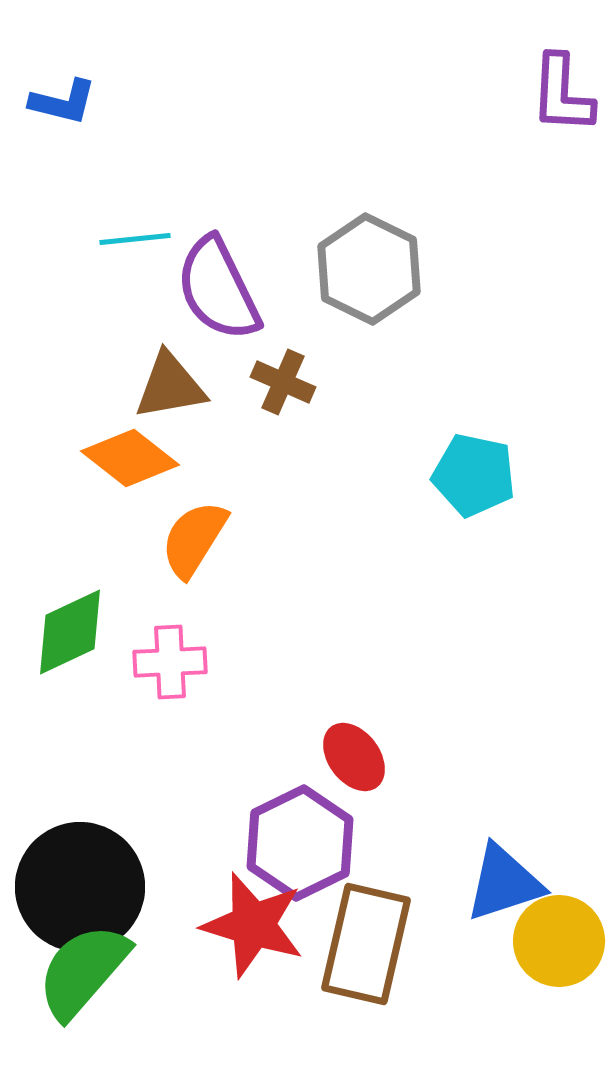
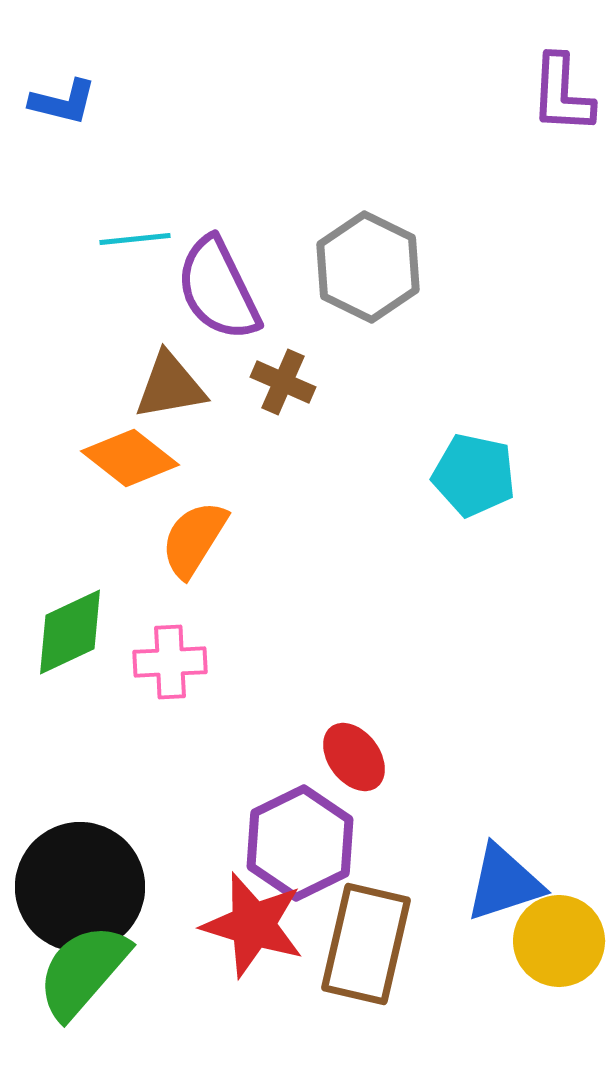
gray hexagon: moved 1 px left, 2 px up
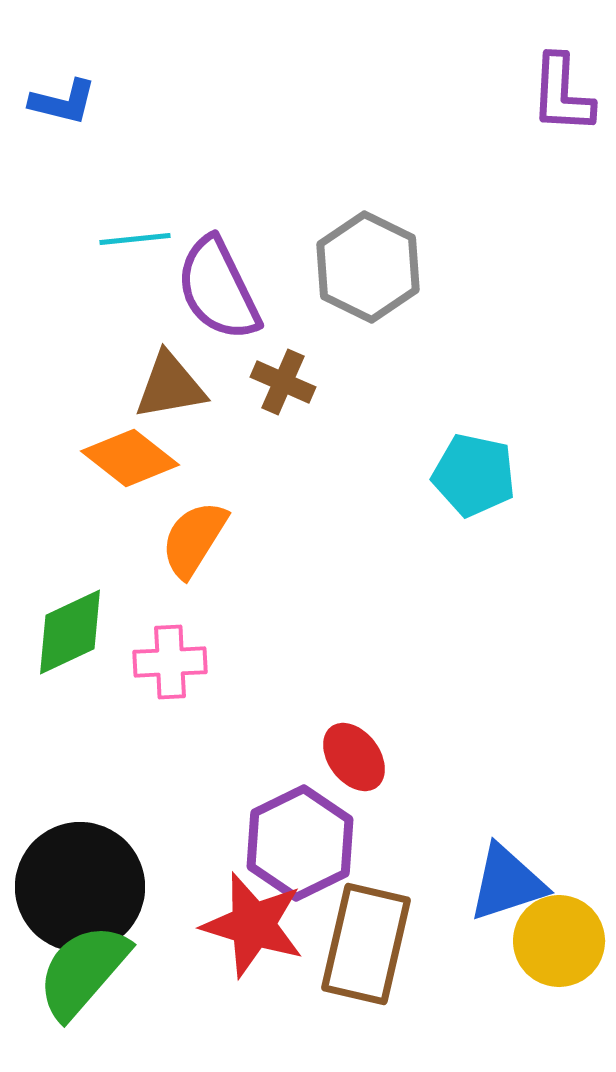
blue triangle: moved 3 px right
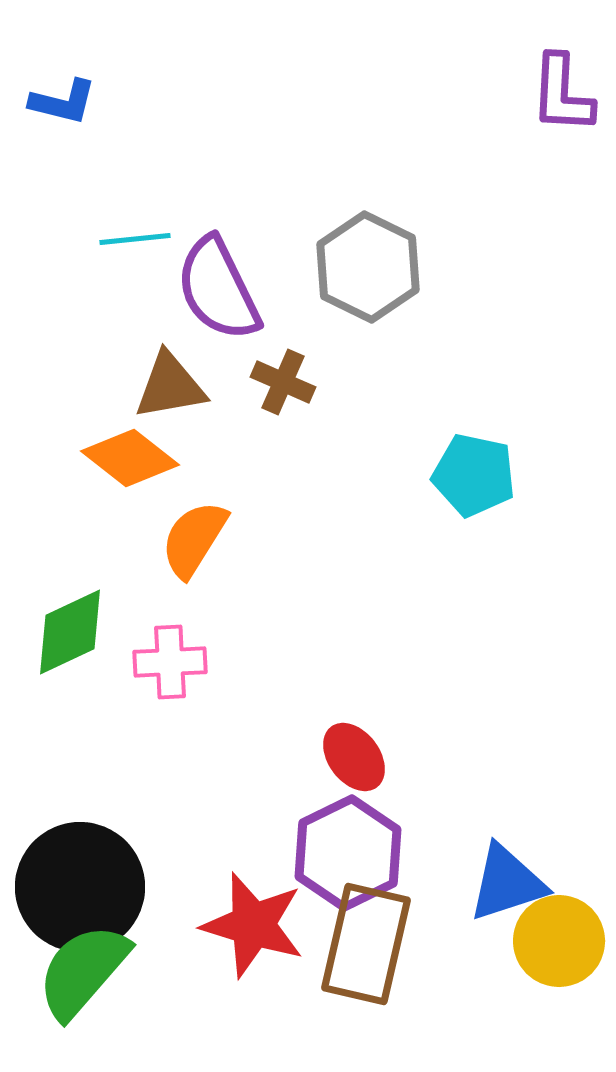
purple hexagon: moved 48 px right, 10 px down
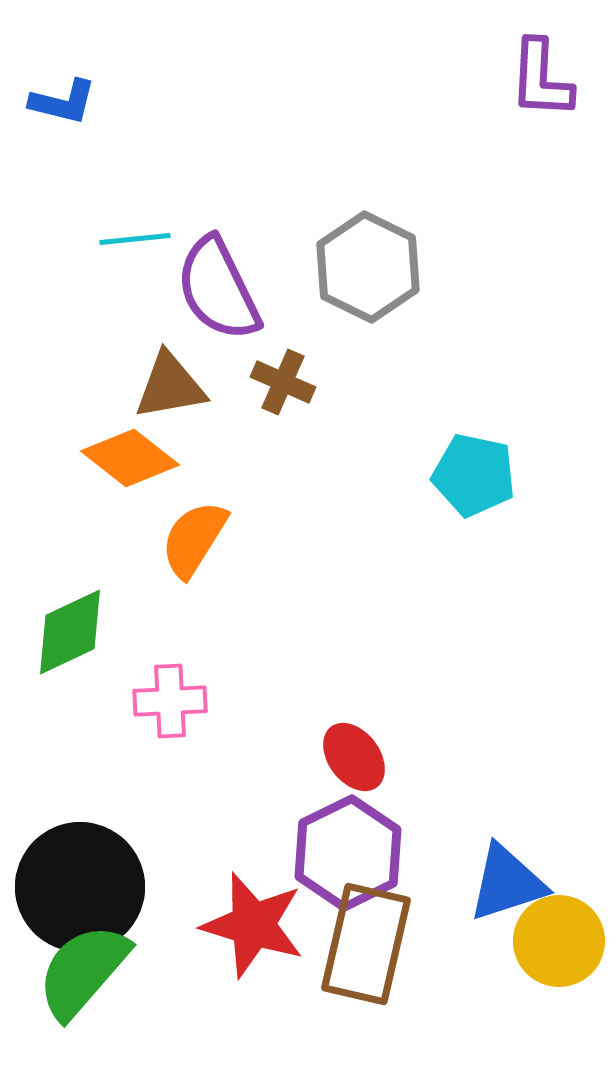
purple L-shape: moved 21 px left, 15 px up
pink cross: moved 39 px down
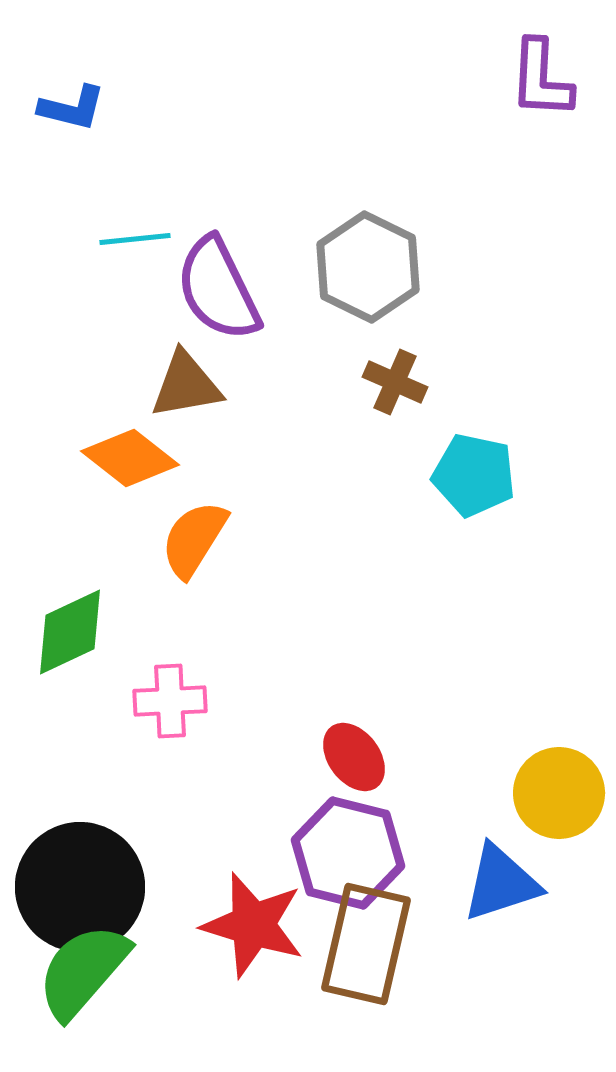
blue L-shape: moved 9 px right, 6 px down
brown cross: moved 112 px right
brown triangle: moved 16 px right, 1 px up
purple hexagon: rotated 20 degrees counterclockwise
blue triangle: moved 6 px left
yellow circle: moved 148 px up
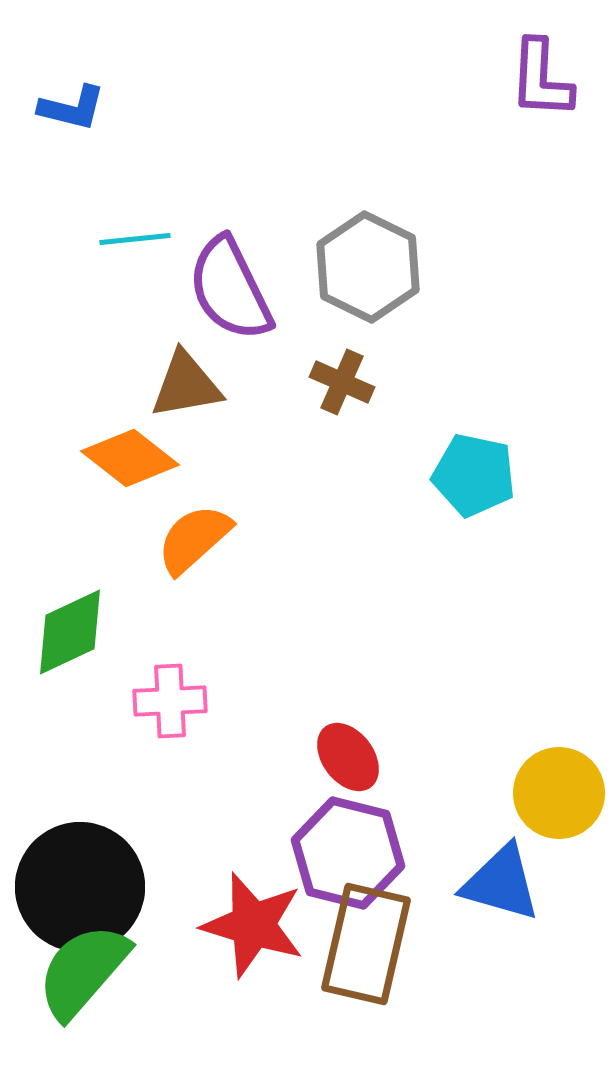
purple semicircle: moved 12 px right
brown cross: moved 53 px left
orange semicircle: rotated 16 degrees clockwise
red ellipse: moved 6 px left
blue triangle: rotated 34 degrees clockwise
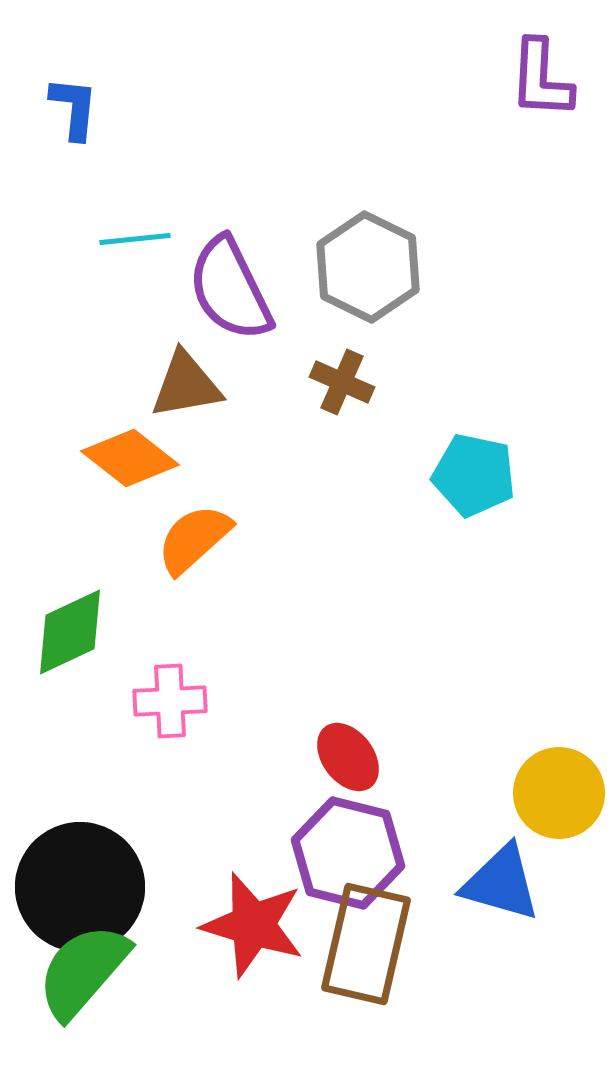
blue L-shape: moved 2 px right; rotated 98 degrees counterclockwise
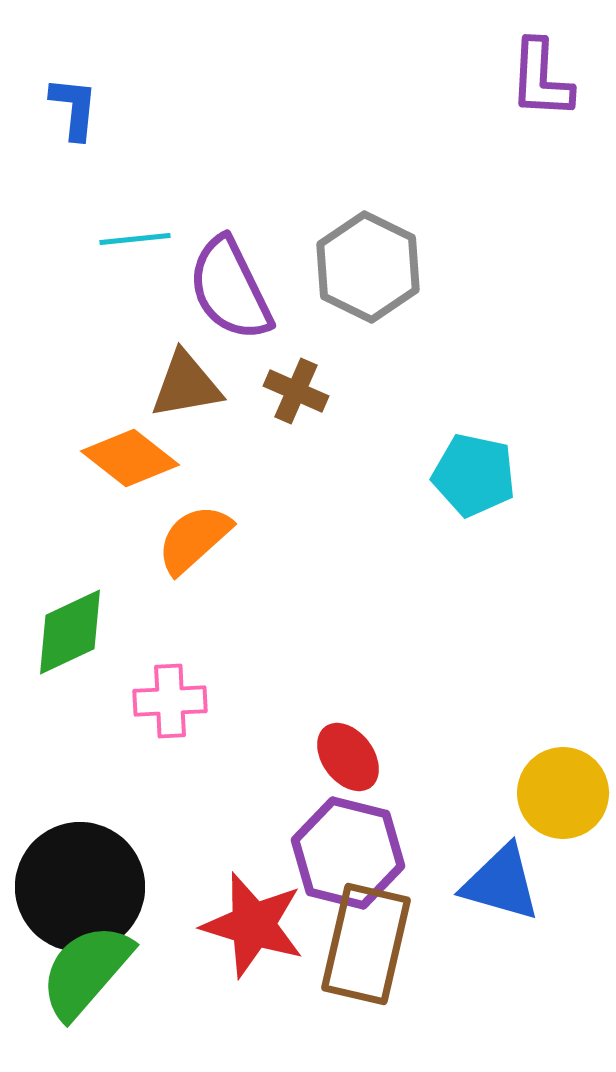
brown cross: moved 46 px left, 9 px down
yellow circle: moved 4 px right
green semicircle: moved 3 px right
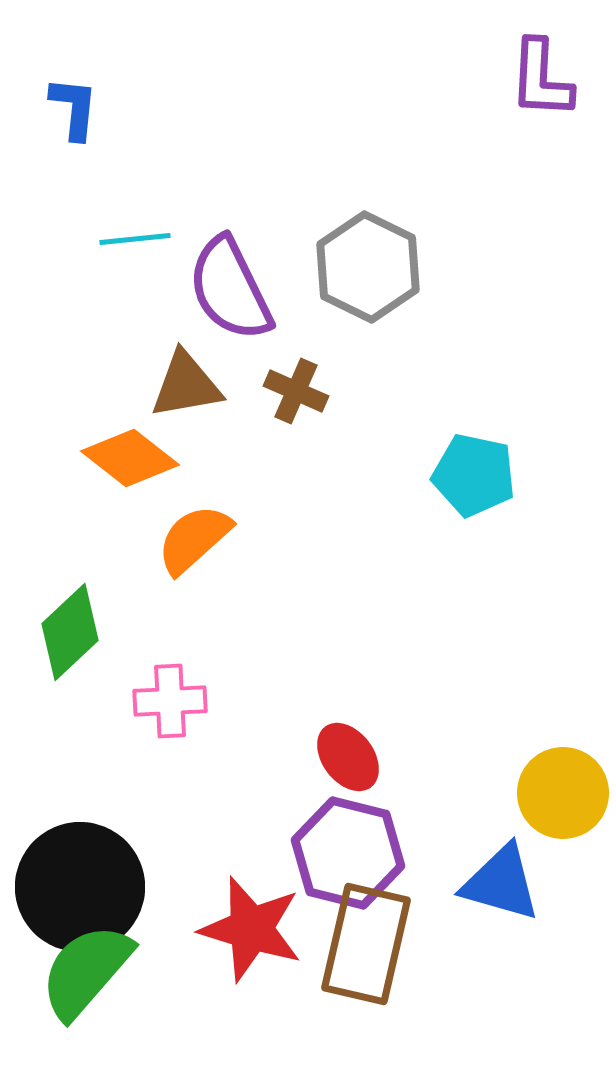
green diamond: rotated 18 degrees counterclockwise
red star: moved 2 px left, 4 px down
